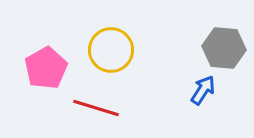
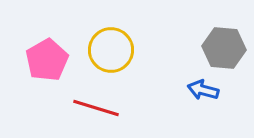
pink pentagon: moved 1 px right, 8 px up
blue arrow: rotated 108 degrees counterclockwise
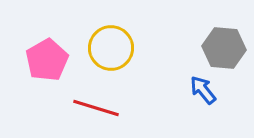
yellow circle: moved 2 px up
blue arrow: rotated 36 degrees clockwise
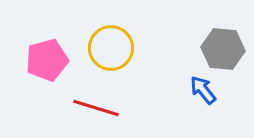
gray hexagon: moved 1 px left, 1 px down
pink pentagon: rotated 15 degrees clockwise
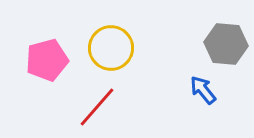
gray hexagon: moved 3 px right, 5 px up
red line: moved 1 px right, 1 px up; rotated 66 degrees counterclockwise
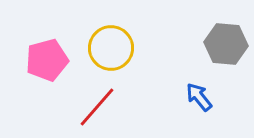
blue arrow: moved 4 px left, 7 px down
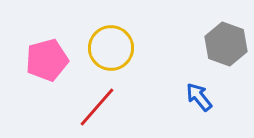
gray hexagon: rotated 15 degrees clockwise
